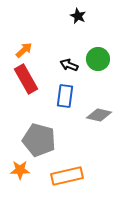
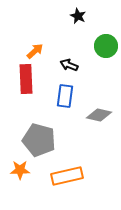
orange arrow: moved 11 px right, 1 px down
green circle: moved 8 px right, 13 px up
red rectangle: rotated 28 degrees clockwise
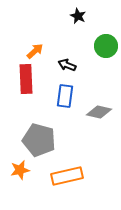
black arrow: moved 2 px left
gray diamond: moved 3 px up
orange star: rotated 12 degrees counterclockwise
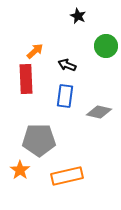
gray pentagon: rotated 16 degrees counterclockwise
orange star: rotated 24 degrees counterclockwise
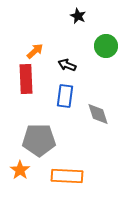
gray diamond: moved 1 px left, 2 px down; rotated 60 degrees clockwise
orange rectangle: rotated 16 degrees clockwise
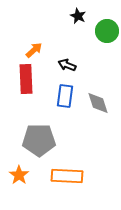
green circle: moved 1 px right, 15 px up
orange arrow: moved 1 px left, 1 px up
gray diamond: moved 11 px up
orange star: moved 1 px left, 5 px down
